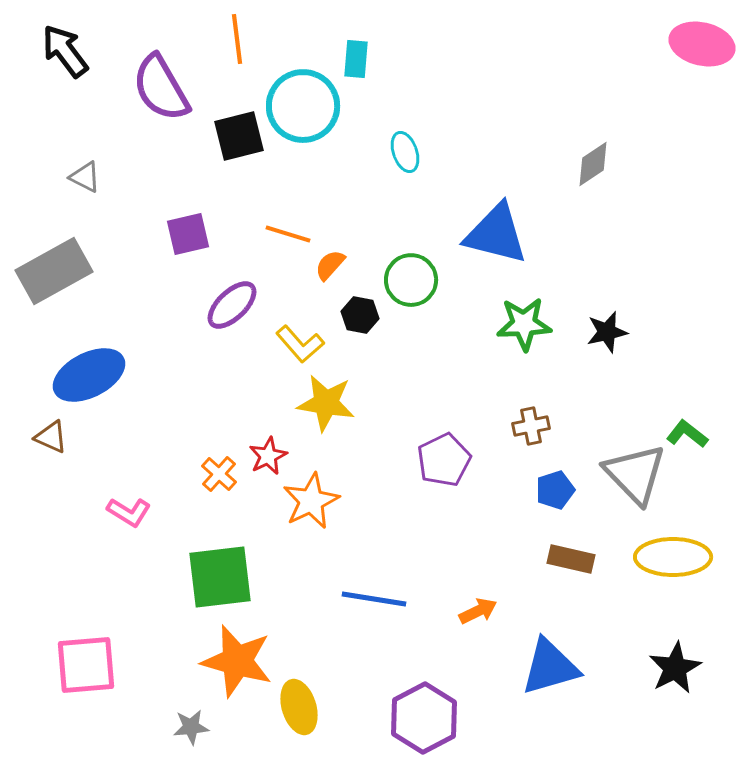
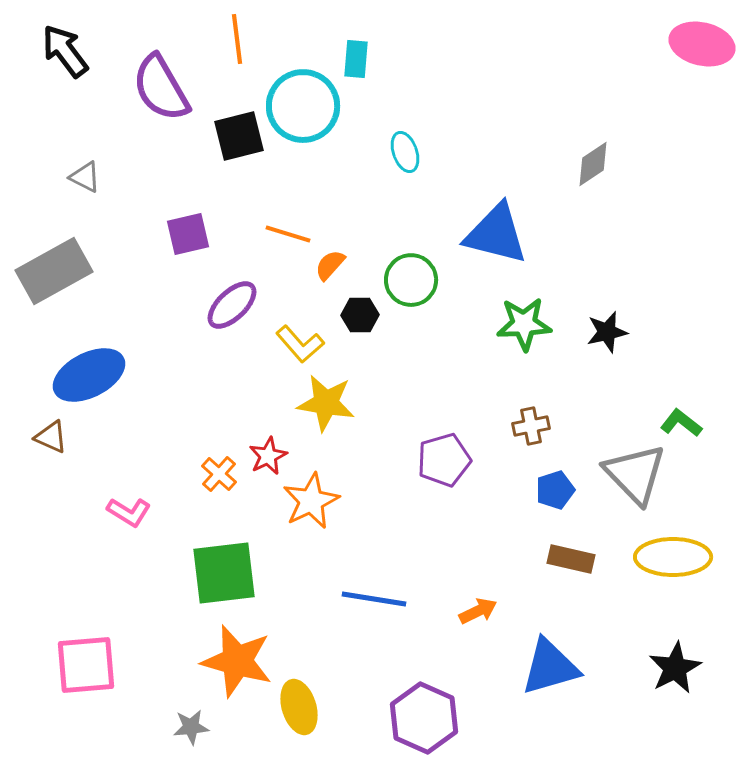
black hexagon at (360, 315): rotated 12 degrees counterclockwise
green L-shape at (687, 434): moved 6 px left, 11 px up
purple pentagon at (444, 460): rotated 10 degrees clockwise
green square at (220, 577): moved 4 px right, 4 px up
purple hexagon at (424, 718): rotated 8 degrees counterclockwise
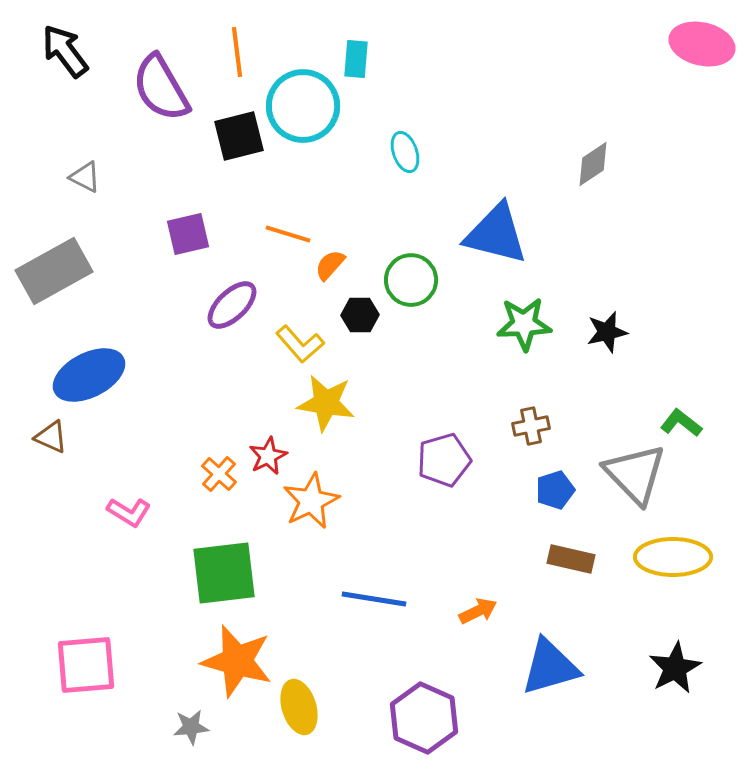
orange line at (237, 39): moved 13 px down
